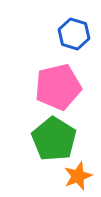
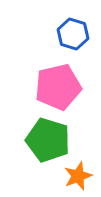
blue hexagon: moved 1 px left
green pentagon: moved 6 px left, 1 px down; rotated 15 degrees counterclockwise
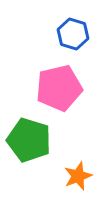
pink pentagon: moved 1 px right, 1 px down
green pentagon: moved 19 px left
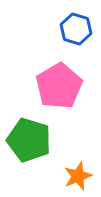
blue hexagon: moved 3 px right, 5 px up
pink pentagon: moved 2 px up; rotated 18 degrees counterclockwise
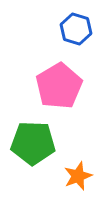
green pentagon: moved 4 px right, 3 px down; rotated 15 degrees counterclockwise
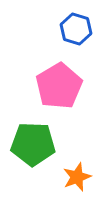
green pentagon: moved 1 px down
orange star: moved 1 px left, 1 px down
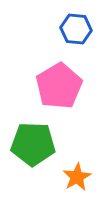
blue hexagon: rotated 12 degrees counterclockwise
orange star: rotated 8 degrees counterclockwise
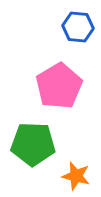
blue hexagon: moved 2 px right, 2 px up
orange star: moved 1 px left, 1 px up; rotated 28 degrees counterclockwise
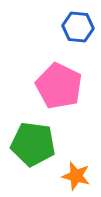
pink pentagon: rotated 15 degrees counterclockwise
green pentagon: rotated 6 degrees clockwise
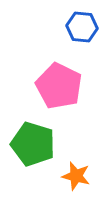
blue hexagon: moved 4 px right
green pentagon: rotated 9 degrees clockwise
